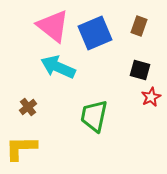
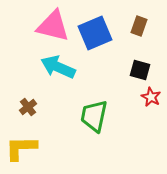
pink triangle: rotated 24 degrees counterclockwise
red star: rotated 18 degrees counterclockwise
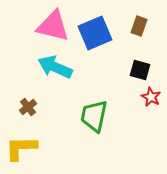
cyan arrow: moved 3 px left
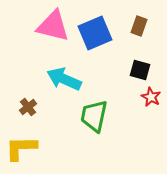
cyan arrow: moved 9 px right, 12 px down
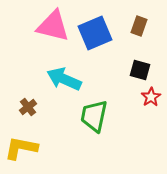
red star: rotated 12 degrees clockwise
yellow L-shape: rotated 12 degrees clockwise
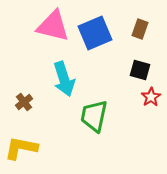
brown rectangle: moved 1 px right, 3 px down
cyan arrow: rotated 132 degrees counterclockwise
brown cross: moved 4 px left, 5 px up
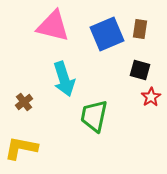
brown rectangle: rotated 12 degrees counterclockwise
blue square: moved 12 px right, 1 px down
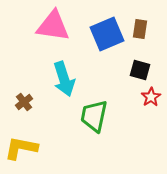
pink triangle: rotated 6 degrees counterclockwise
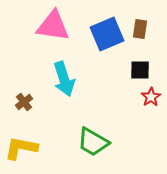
black square: rotated 15 degrees counterclockwise
green trapezoid: moved 1 px left, 26 px down; rotated 72 degrees counterclockwise
